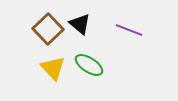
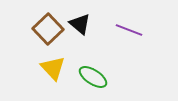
green ellipse: moved 4 px right, 12 px down
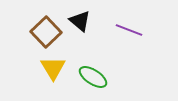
black triangle: moved 3 px up
brown square: moved 2 px left, 3 px down
yellow triangle: rotated 12 degrees clockwise
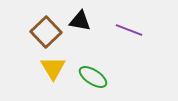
black triangle: rotated 30 degrees counterclockwise
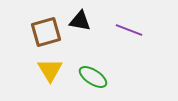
brown square: rotated 28 degrees clockwise
yellow triangle: moved 3 px left, 2 px down
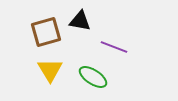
purple line: moved 15 px left, 17 px down
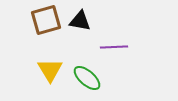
brown square: moved 12 px up
purple line: rotated 24 degrees counterclockwise
green ellipse: moved 6 px left, 1 px down; rotated 8 degrees clockwise
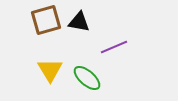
black triangle: moved 1 px left, 1 px down
purple line: rotated 20 degrees counterclockwise
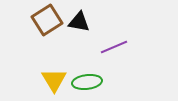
brown square: moved 1 px right; rotated 16 degrees counterclockwise
yellow triangle: moved 4 px right, 10 px down
green ellipse: moved 4 px down; rotated 48 degrees counterclockwise
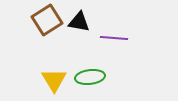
purple line: moved 9 px up; rotated 28 degrees clockwise
green ellipse: moved 3 px right, 5 px up
